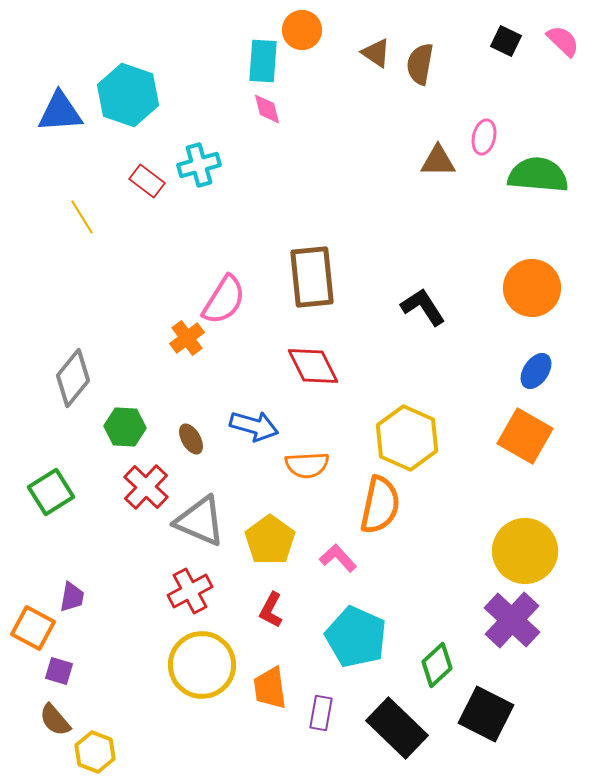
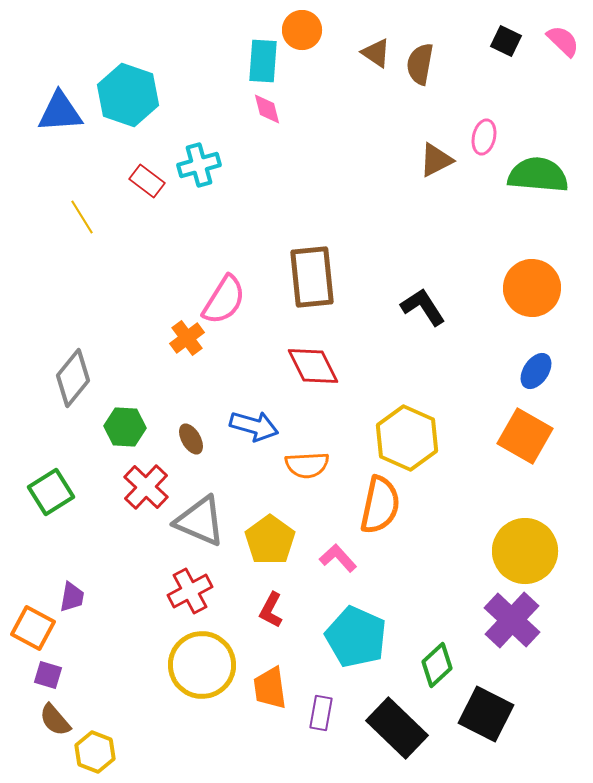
brown triangle at (438, 161): moved 2 px left, 1 px up; rotated 27 degrees counterclockwise
purple square at (59, 671): moved 11 px left, 4 px down
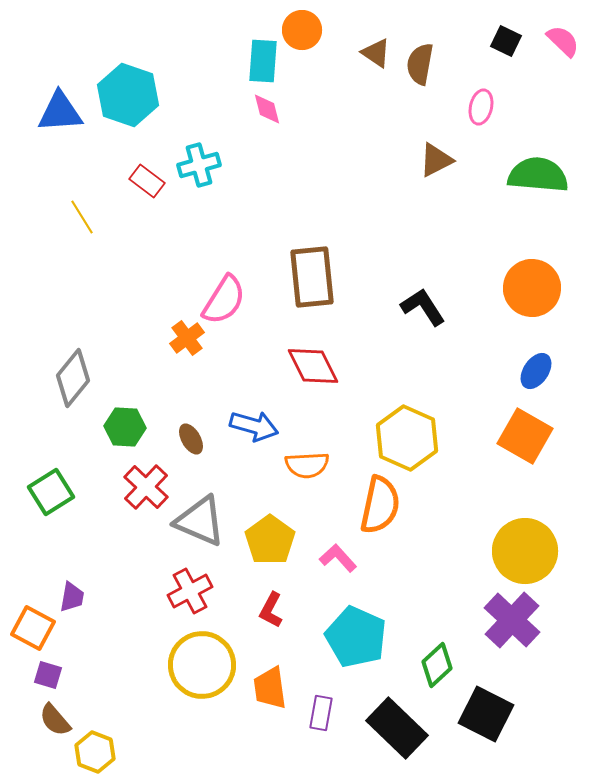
pink ellipse at (484, 137): moved 3 px left, 30 px up
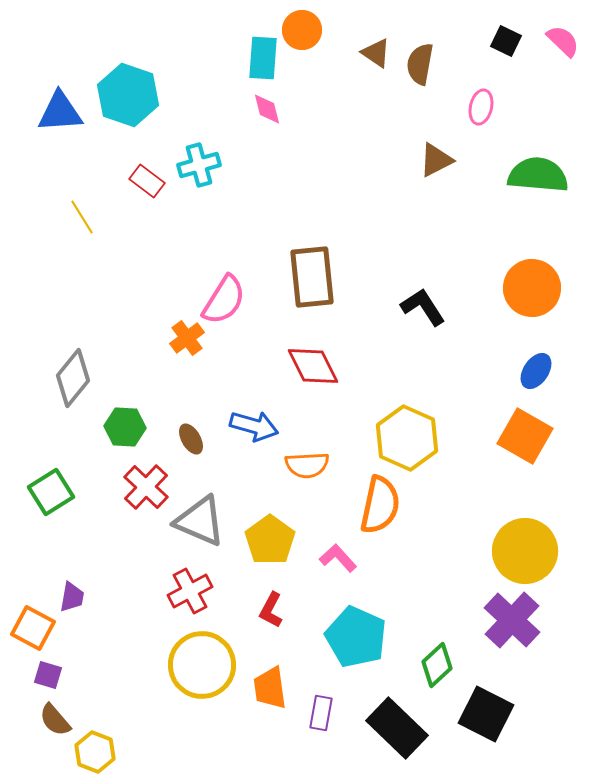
cyan rectangle at (263, 61): moved 3 px up
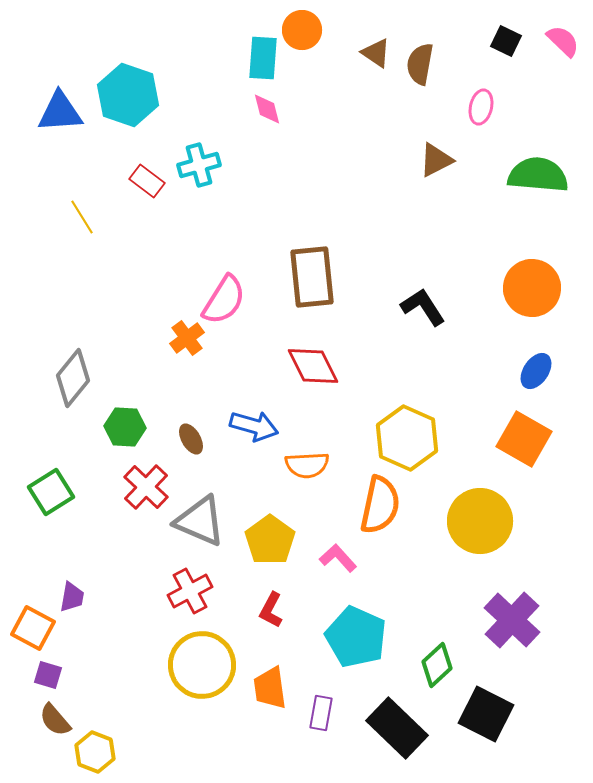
orange square at (525, 436): moved 1 px left, 3 px down
yellow circle at (525, 551): moved 45 px left, 30 px up
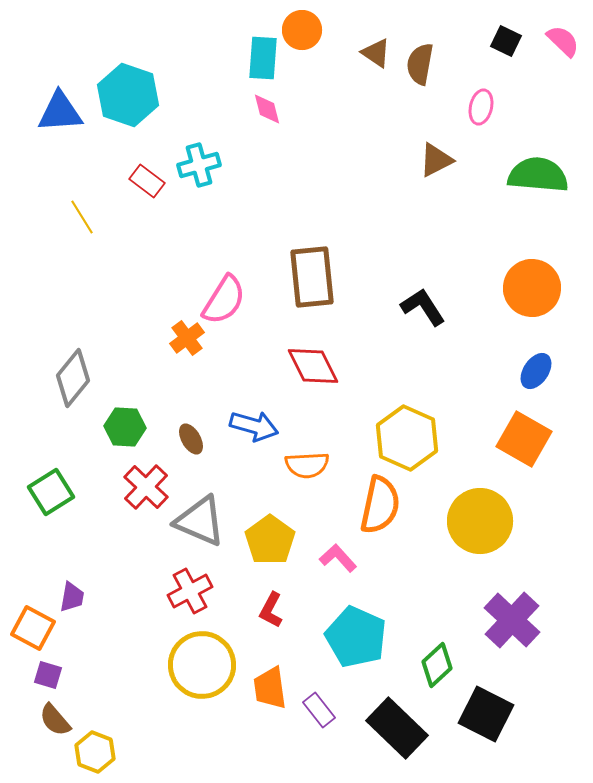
purple rectangle at (321, 713): moved 2 px left, 3 px up; rotated 48 degrees counterclockwise
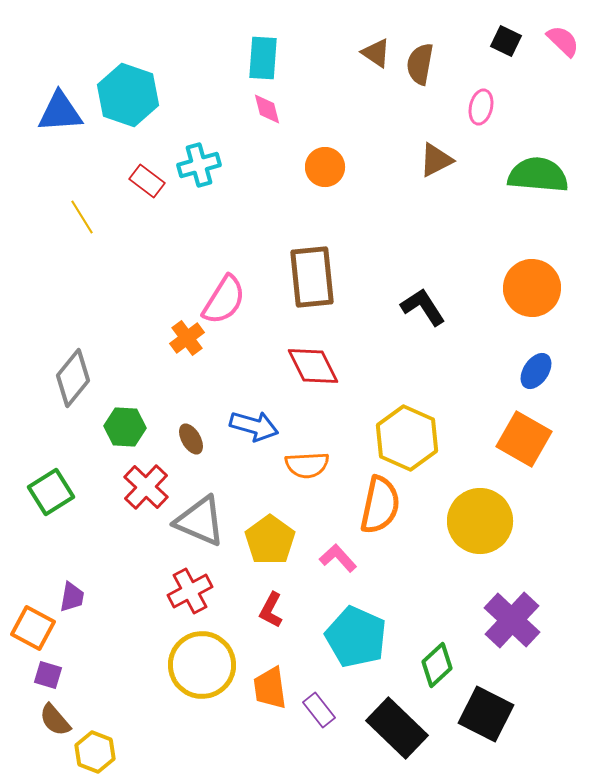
orange circle at (302, 30): moved 23 px right, 137 px down
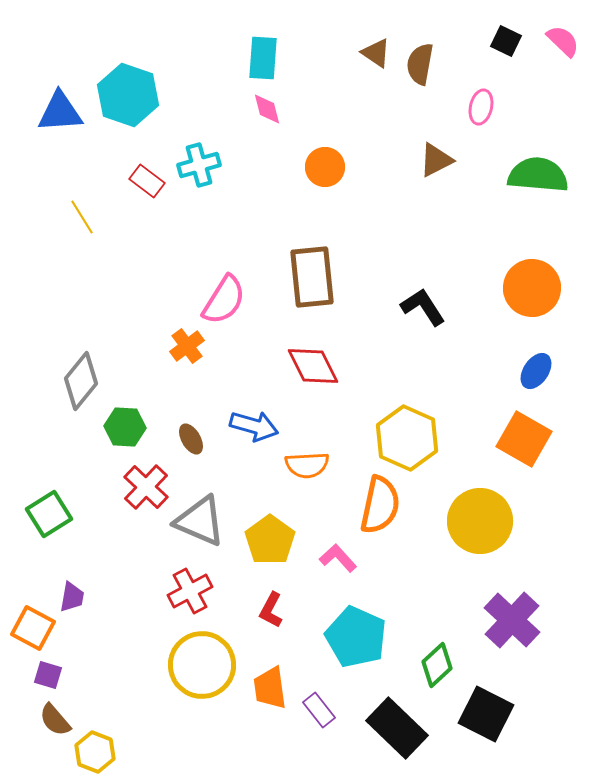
orange cross at (187, 338): moved 8 px down
gray diamond at (73, 378): moved 8 px right, 3 px down
green square at (51, 492): moved 2 px left, 22 px down
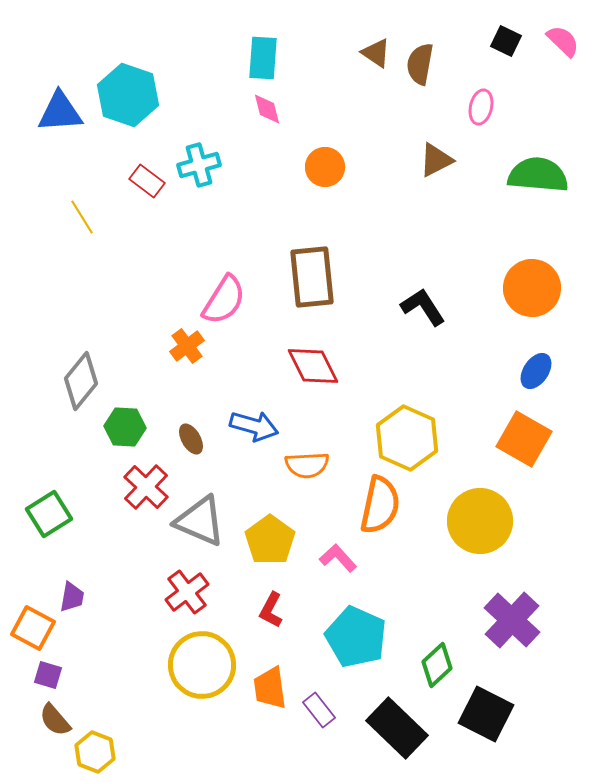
red cross at (190, 591): moved 3 px left, 1 px down; rotated 9 degrees counterclockwise
